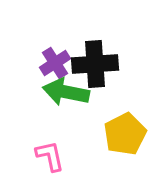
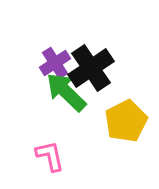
black cross: moved 4 px left, 4 px down; rotated 30 degrees counterclockwise
green arrow: rotated 33 degrees clockwise
yellow pentagon: moved 1 px right, 13 px up
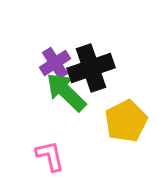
black cross: rotated 15 degrees clockwise
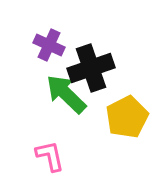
purple cross: moved 6 px left, 18 px up; rotated 32 degrees counterclockwise
green arrow: moved 2 px down
yellow pentagon: moved 1 px right, 4 px up
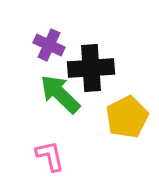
black cross: rotated 15 degrees clockwise
green arrow: moved 6 px left
